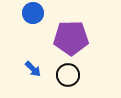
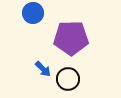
blue arrow: moved 10 px right
black circle: moved 4 px down
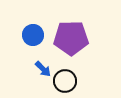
blue circle: moved 22 px down
black circle: moved 3 px left, 2 px down
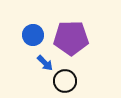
blue arrow: moved 2 px right, 6 px up
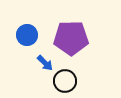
blue circle: moved 6 px left
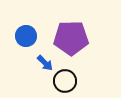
blue circle: moved 1 px left, 1 px down
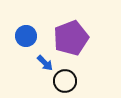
purple pentagon: rotated 20 degrees counterclockwise
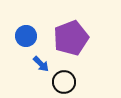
blue arrow: moved 4 px left, 1 px down
black circle: moved 1 px left, 1 px down
